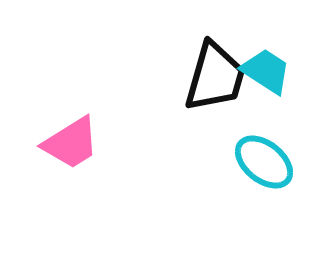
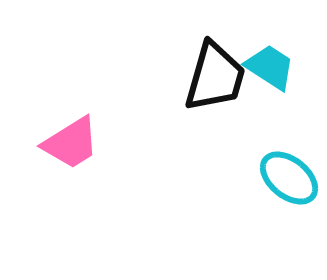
cyan trapezoid: moved 4 px right, 4 px up
cyan ellipse: moved 25 px right, 16 px down
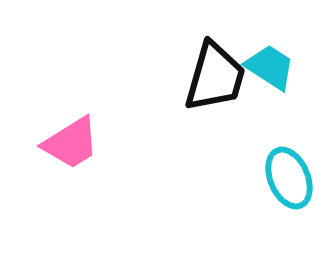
cyan ellipse: rotated 28 degrees clockwise
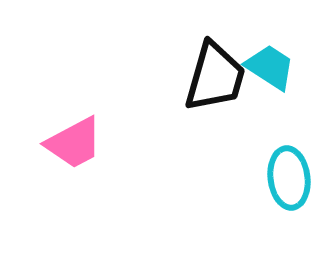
pink trapezoid: moved 3 px right; rotated 4 degrees clockwise
cyan ellipse: rotated 16 degrees clockwise
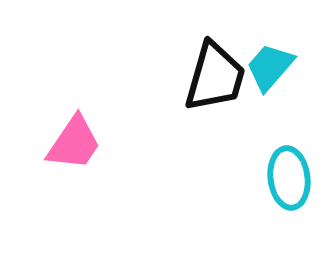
cyan trapezoid: rotated 82 degrees counterclockwise
pink trapezoid: rotated 28 degrees counterclockwise
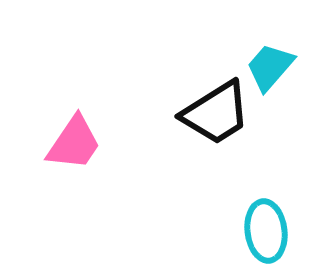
black trapezoid: moved 1 px right, 36 px down; rotated 42 degrees clockwise
cyan ellipse: moved 23 px left, 53 px down
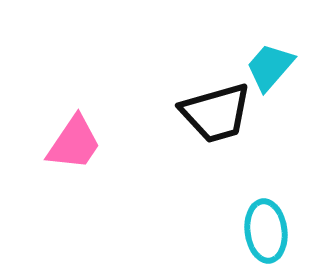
black trapezoid: rotated 16 degrees clockwise
